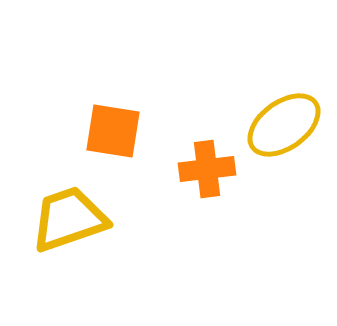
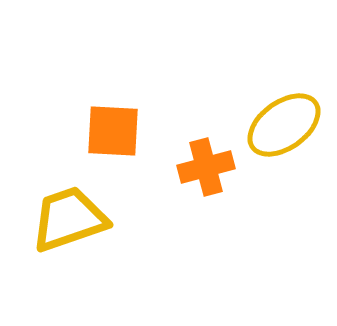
orange square: rotated 6 degrees counterclockwise
orange cross: moved 1 px left, 2 px up; rotated 8 degrees counterclockwise
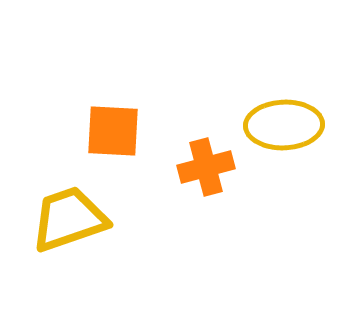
yellow ellipse: rotated 34 degrees clockwise
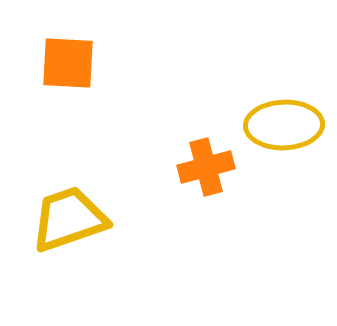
orange square: moved 45 px left, 68 px up
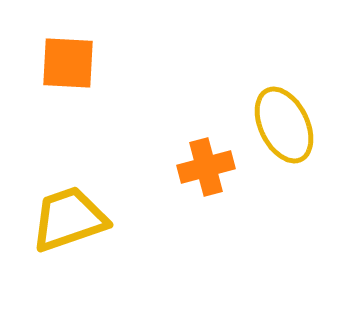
yellow ellipse: rotated 66 degrees clockwise
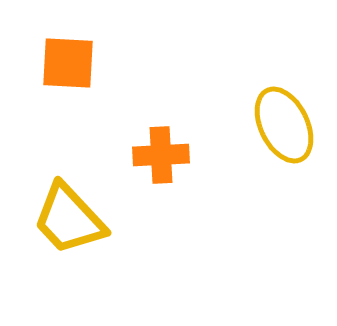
orange cross: moved 45 px left, 12 px up; rotated 12 degrees clockwise
yellow trapezoid: rotated 114 degrees counterclockwise
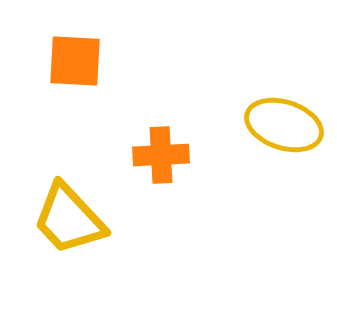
orange square: moved 7 px right, 2 px up
yellow ellipse: rotated 46 degrees counterclockwise
